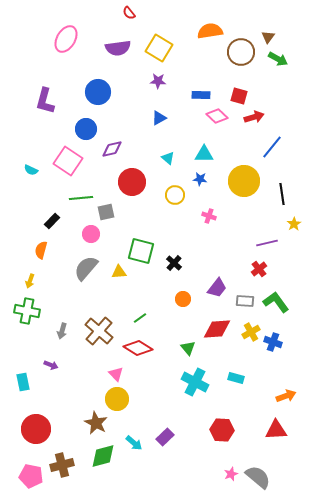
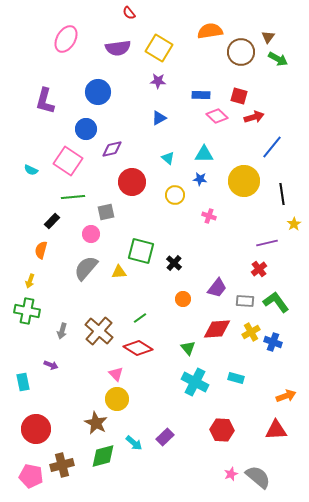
green line at (81, 198): moved 8 px left, 1 px up
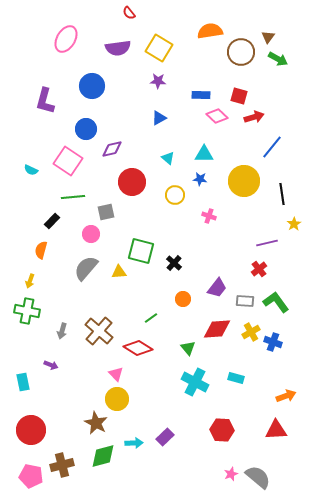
blue circle at (98, 92): moved 6 px left, 6 px up
green line at (140, 318): moved 11 px right
red circle at (36, 429): moved 5 px left, 1 px down
cyan arrow at (134, 443): rotated 42 degrees counterclockwise
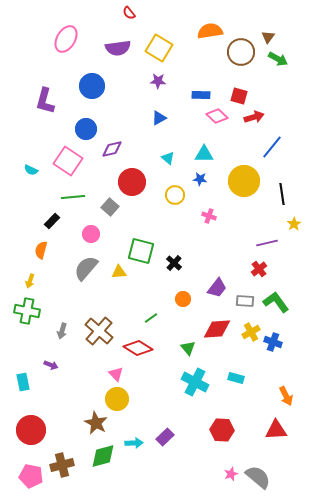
gray square at (106, 212): moved 4 px right, 5 px up; rotated 36 degrees counterclockwise
orange arrow at (286, 396): rotated 84 degrees clockwise
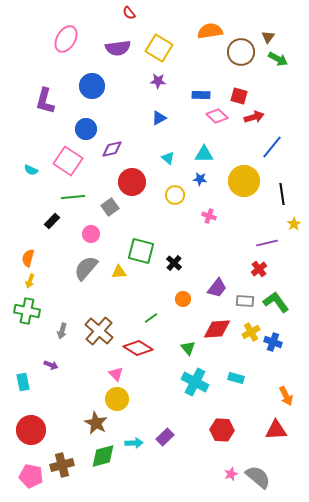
gray square at (110, 207): rotated 12 degrees clockwise
orange semicircle at (41, 250): moved 13 px left, 8 px down
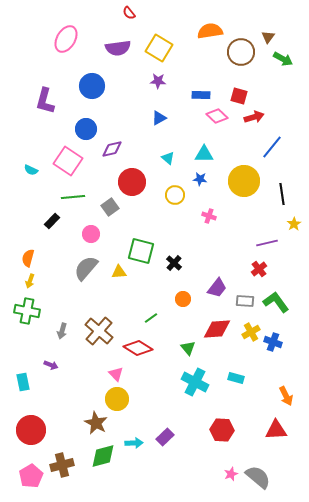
green arrow at (278, 59): moved 5 px right
pink pentagon at (31, 476): rotated 30 degrees clockwise
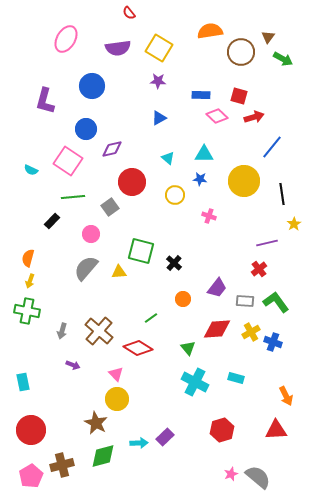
purple arrow at (51, 365): moved 22 px right
red hexagon at (222, 430): rotated 20 degrees counterclockwise
cyan arrow at (134, 443): moved 5 px right
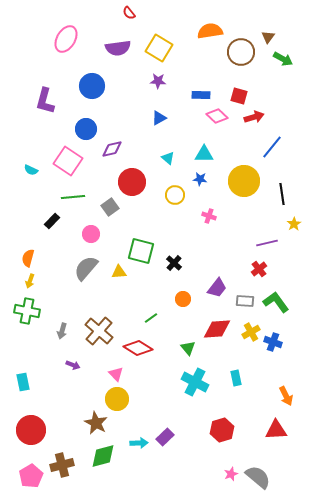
cyan rectangle at (236, 378): rotated 63 degrees clockwise
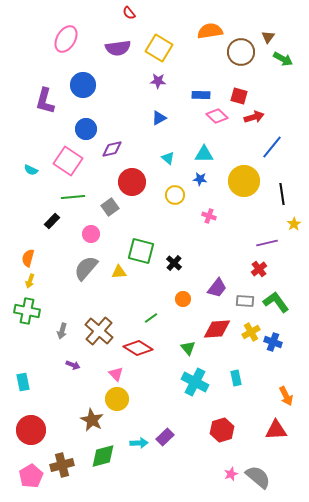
blue circle at (92, 86): moved 9 px left, 1 px up
brown star at (96, 423): moved 4 px left, 3 px up
